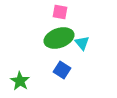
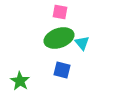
blue square: rotated 18 degrees counterclockwise
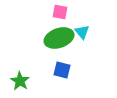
cyan triangle: moved 11 px up
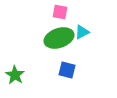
cyan triangle: rotated 42 degrees clockwise
blue square: moved 5 px right
green star: moved 5 px left, 6 px up
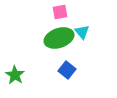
pink square: rotated 21 degrees counterclockwise
cyan triangle: rotated 42 degrees counterclockwise
blue square: rotated 24 degrees clockwise
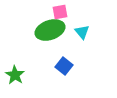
green ellipse: moved 9 px left, 8 px up
blue square: moved 3 px left, 4 px up
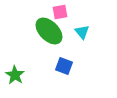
green ellipse: moved 1 px left, 1 px down; rotated 64 degrees clockwise
blue square: rotated 18 degrees counterclockwise
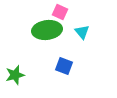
pink square: rotated 35 degrees clockwise
green ellipse: moved 2 px left, 1 px up; rotated 52 degrees counterclockwise
green star: rotated 24 degrees clockwise
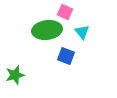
pink square: moved 5 px right
blue square: moved 2 px right, 10 px up
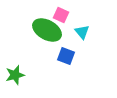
pink square: moved 4 px left, 3 px down
green ellipse: rotated 36 degrees clockwise
